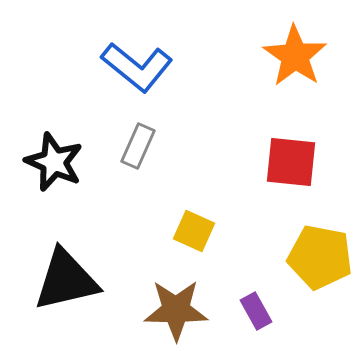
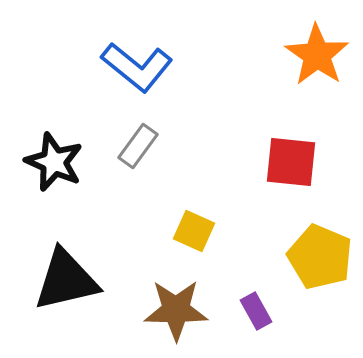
orange star: moved 22 px right, 1 px up
gray rectangle: rotated 12 degrees clockwise
yellow pentagon: rotated 12 degrees clockwise
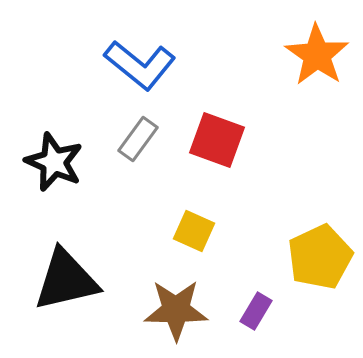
blue L-shape: moved 3 px right, 2 px up
gray rectangle: moved 7 px up
red square: moved 74 px left, 22 px up; rotated 14 degrees clockwise
yellow pentagon: rotated 24 degrees clockwise
purple rectangle: rotated 60 degrees clockwise
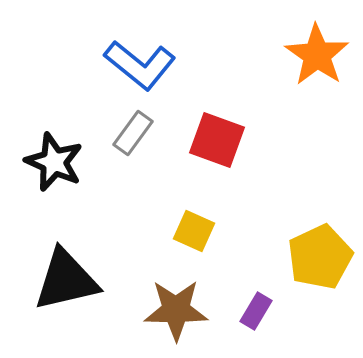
gray rectangle: moved 5 px left, 6 px up
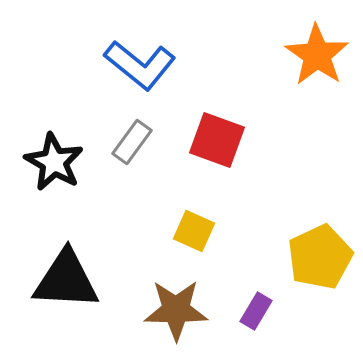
gray rectangle: moved 1 px left, 9 px down
black star: rotated 6 degrees clockwise
black triangle: rotated 16 degrees clockwise
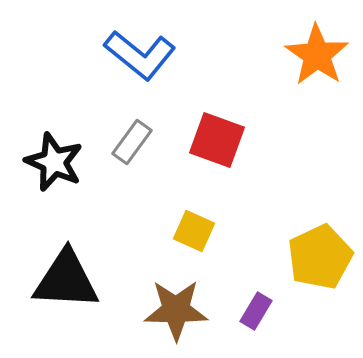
blue L-shape: moved 10 px up
black star: rotated 6 degrees counterclockwise
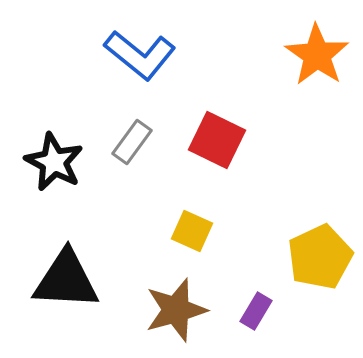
red square: rotated 6 degrees clockwise
black star: rotated 4 degrees clockwise
yellow square: moved 2 px left
brown star: rotated 16 degrees counterclockwise
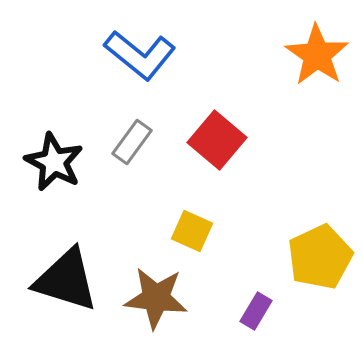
red square: rotated 14 degrees clockwise
black triangle: rotated 14 degrees clockwise
brown star: moved 20 px left, 12 px up; rotated 22 degrees clockwise
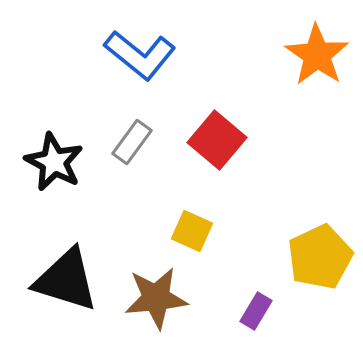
brown star: rotated 12 degrees counterclockwise
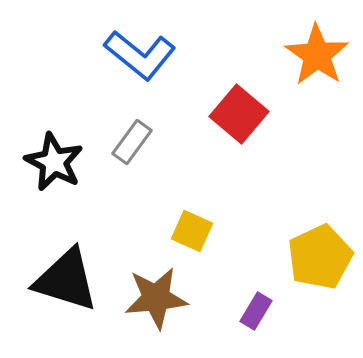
red square: moved 22 px right, 26 px up
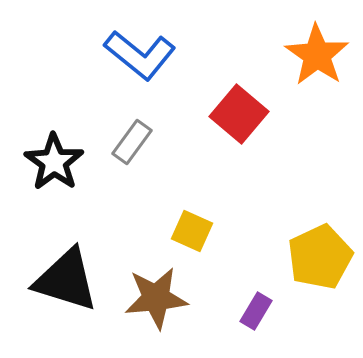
black star: rotated 8 degrees clockwise
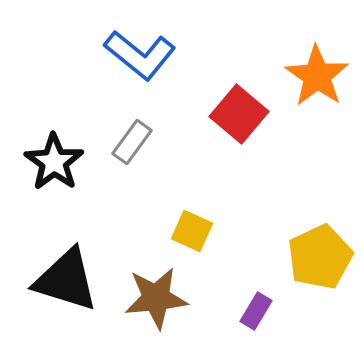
orange star: moved 21 px down
